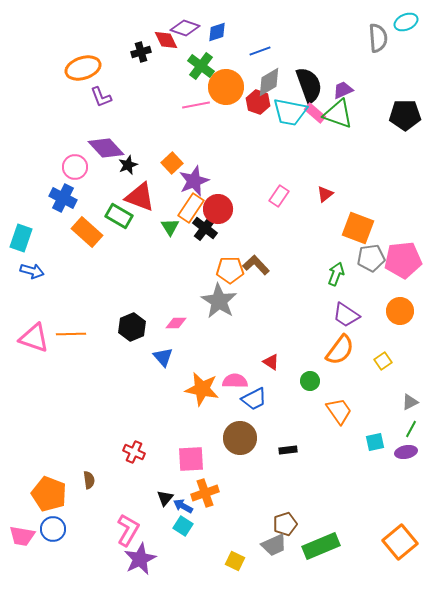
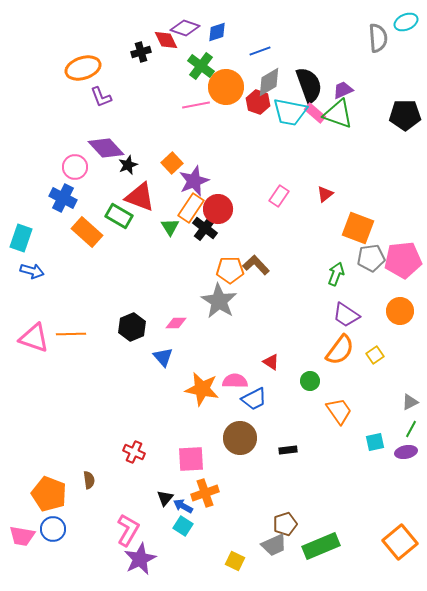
yellow square at (383, 361): moved 8 px left, 6 px up
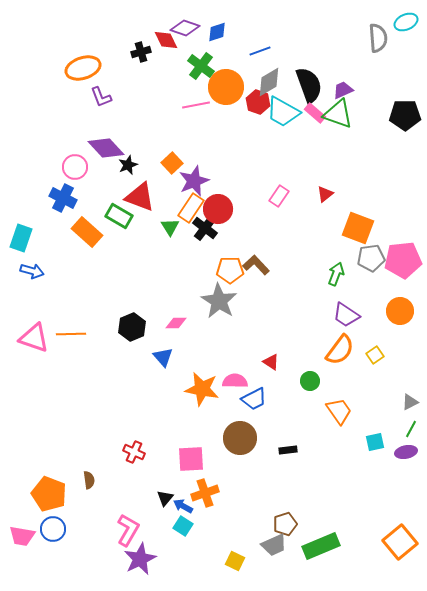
cyan trapezoid at (290, 112): moved 7 px left; rotated 18 degrees clockwise
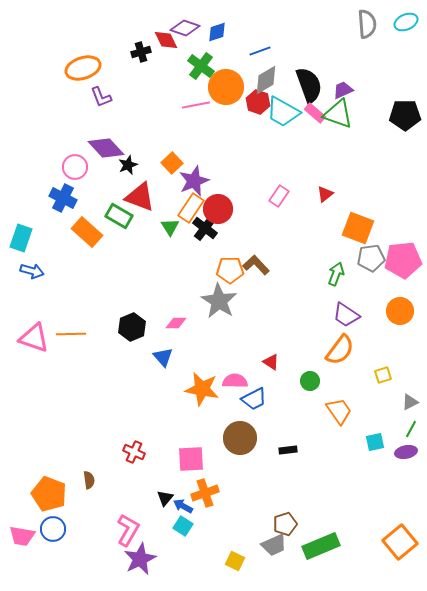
gray semicircle at (378, 38): moved 11 px left, 14 px up
gray diamond at (269, 82): moved 3 px left, 2 px up
yellow square at (375, 355): moved 8 px right, 20 px down; rotated 18 degrees clockwise
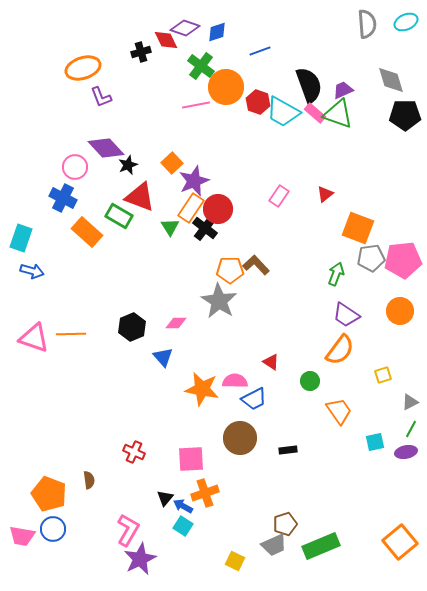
gray diamond at (266, 80): moved 125 px right; rotated 76 degrees counterclockwise
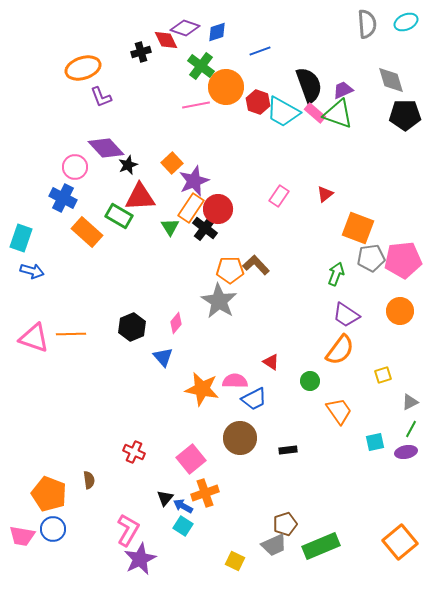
red triangle at (140, 197): rotated 24 degrees counterclockwise
pink diamond at (176, 323): rotated 50 degrees counterclockwise
pink square at (191, 459): rotated 36 degrees counterclockwise
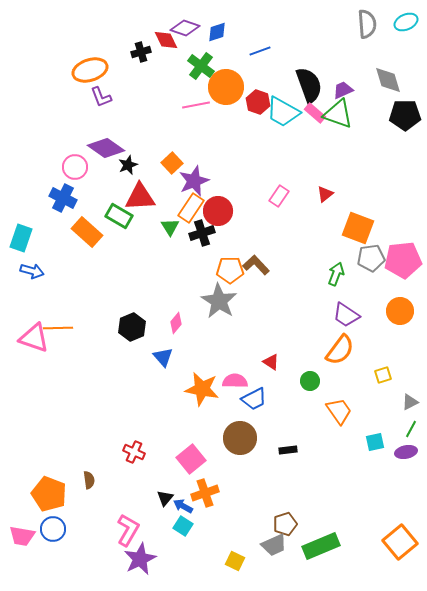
orange ellipse at (83, 68): moved 7 px right, 2 px down
gray diamond at (391, 80): moved 3 px left
purple diamond at (106, 148): rotated 12 degrees counterclockwise
red circle at (218, 209): moved 2 px down
black cross at (205, 228): moved 3 px left, 5 px down; rotated 35 degrees clockwise
orange line at (71, 334): moved 13 px left, 6 px up
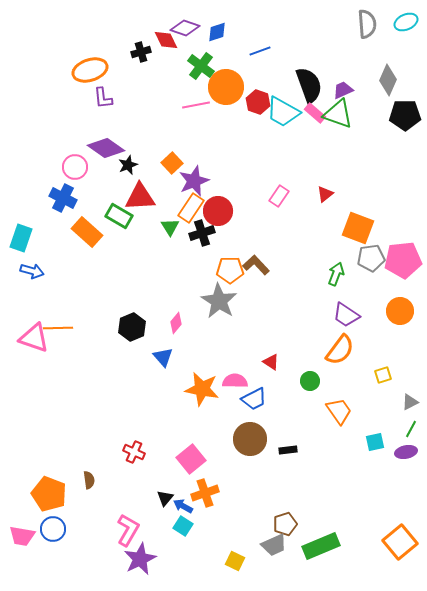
gray diamond at (388, 80): rotated 40 degrees clockwise
purple L-shape at (101, 97): moved 2 px right, 1 px down; rotated 15 degrees clockwise
brown circle at (240, 438): moved 10 px right, 1 px down
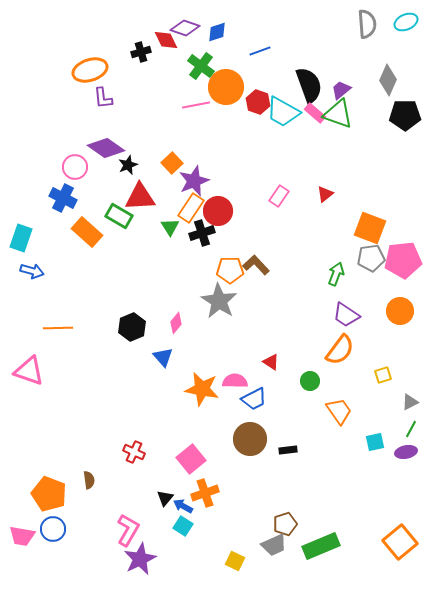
purple trapezoid at (343, 90): moved 2 px left; rotated 15 degrees counterclockwise
orange square at (358, 228): moved 12 px right
pink triangle at (34, 338): moved 5 px left, 33 px down
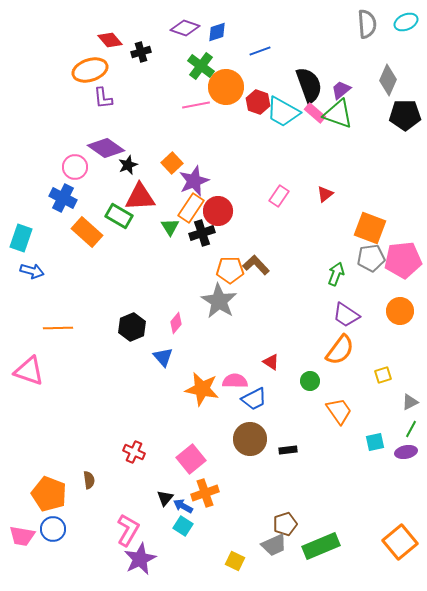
red diamond at (166, 40): moved 56 px left; rotated 15 degrees counterclockwise
